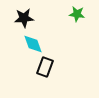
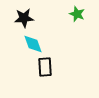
green star: rotated 14 degrees clockwise
black rectangle: rotated 24 degrees counterclockwise
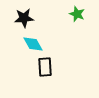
cyan diamond: rotated 10 degrees counterclockwise
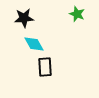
cyan diamond: moved 1 px right
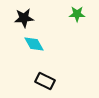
green star: rotated 21 degrees counterclockwise
black rectangle: moved 14 px down; rotated 60 degrees counterclockwise
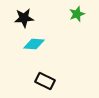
green star: rotated 21 degrees counterclockwise
cyan diamond: rotated 55 degrees counterclockwise
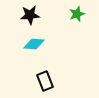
black star: moved 6 px right, 3 px up
black rectangle: rotated 42 degrees clockwise
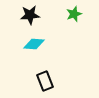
green star: moved 3 px left
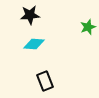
green star: moved 14 px right, 13 px down
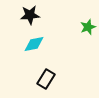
cyan diamond: rotated 15 degrees counterclockwise
black rectangle: moved 1 px right, 2 px up; rotated 54 degrees clockwise
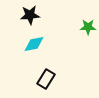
green star: rotated 21 degrees clockwise
